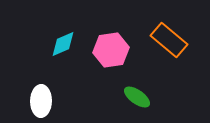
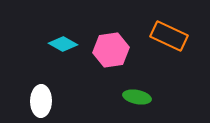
orange rectangle: moved 4 px up; rotated 15 degrees counterclockwise
cyan diamond: rotated 52 degrees clockwise
green ellipse: rotated 24 degrees counterclockwise
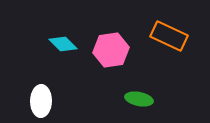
cyan diamond: rotated 16 degrees clockwise
green ellipse: moved 2 px right, 2 px down
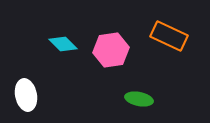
white ellipse: moved 15 px left, 6 px up; rotated 12 degrees counterclockwise
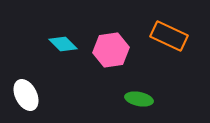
white ellipse: rotated 16 degrees counterclockwise
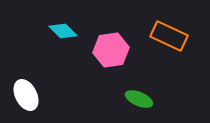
cyan diamond: moved 13 px up
green ellipse: rotated 12 degrees clockwise
